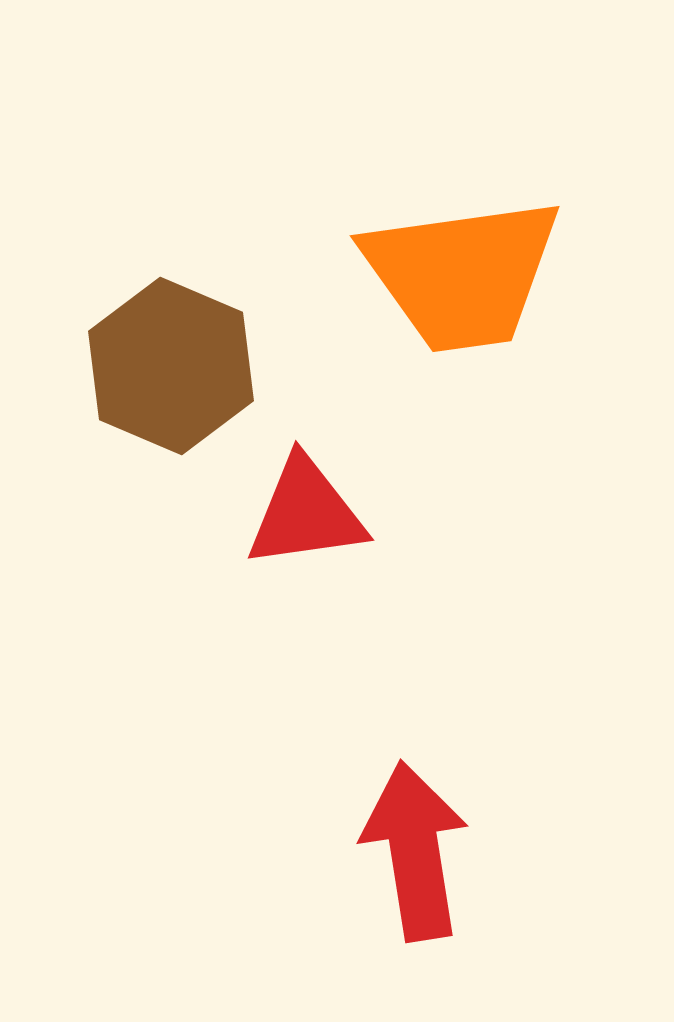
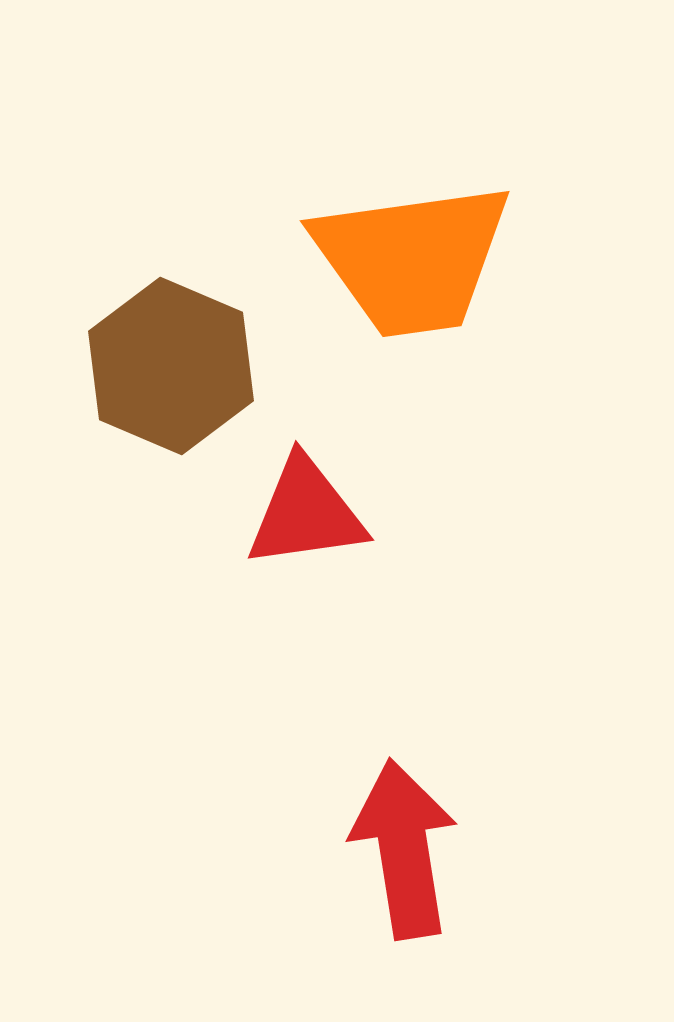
orange trapezoid: moved 50 px left, 15 px up
red arrow: moved 11 px left, 2 px up
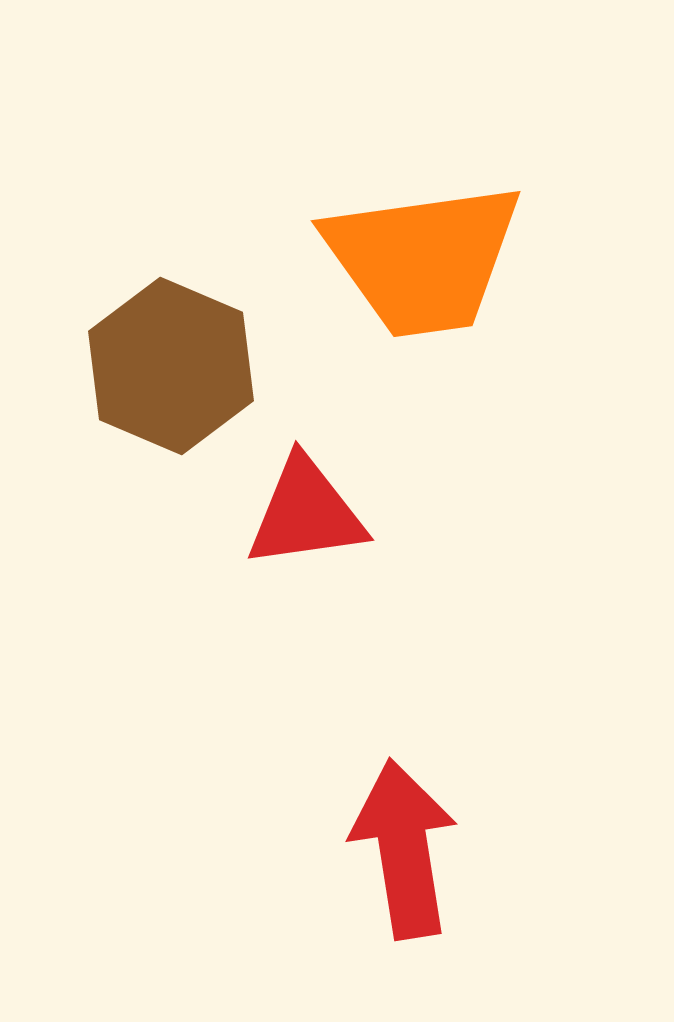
orange trapezoid: moved 11 px right
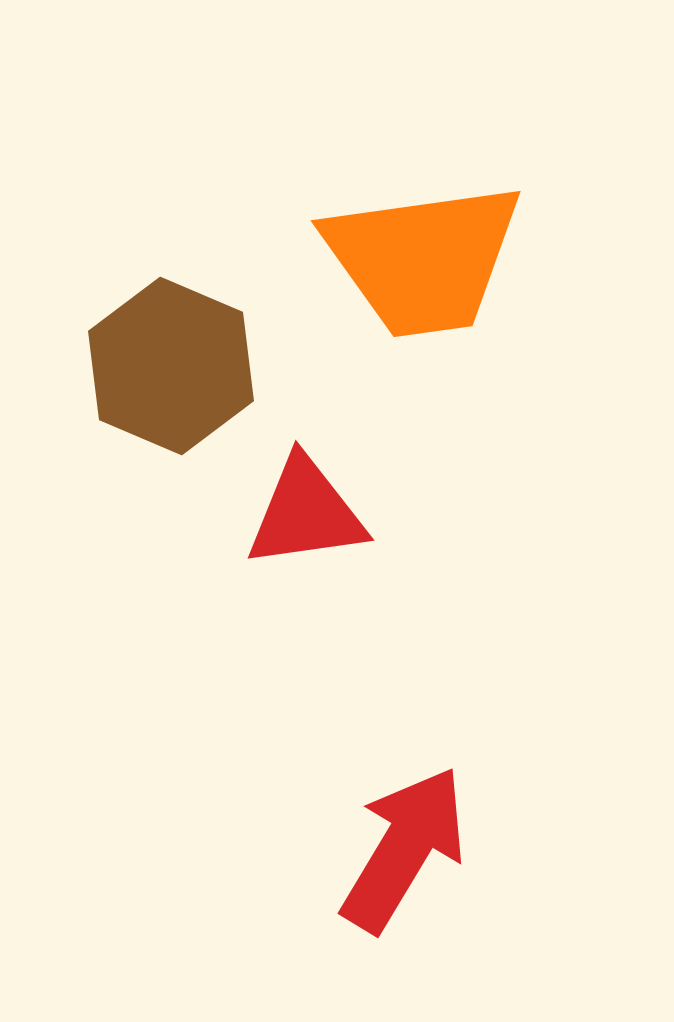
red arrow: rotated 40 degrees clockwise
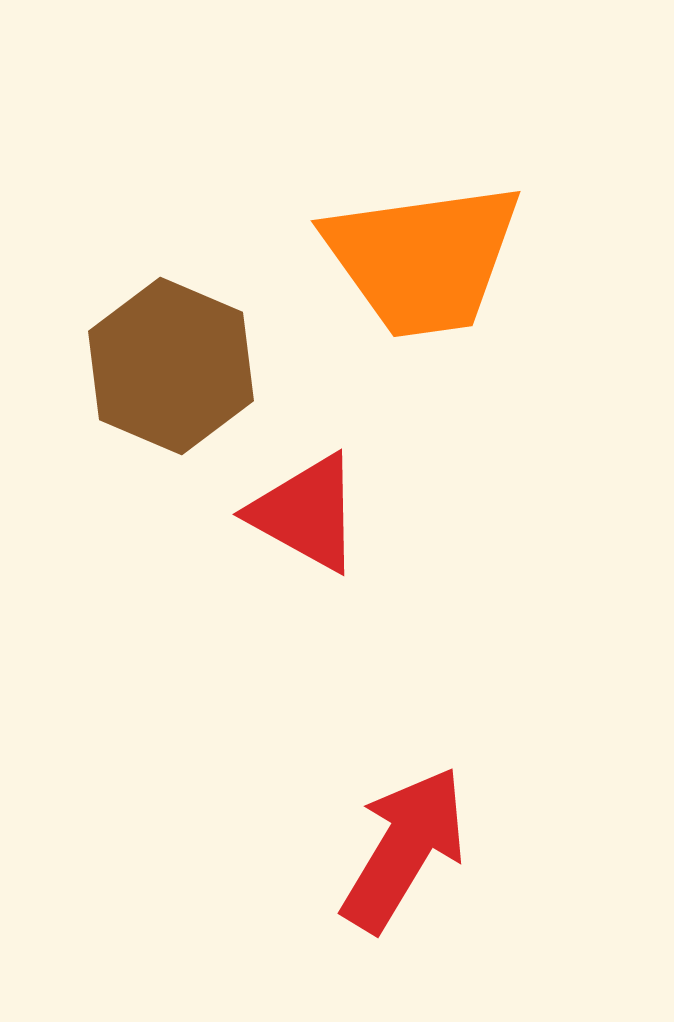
red triangle: rotated 37 degrees clockwise
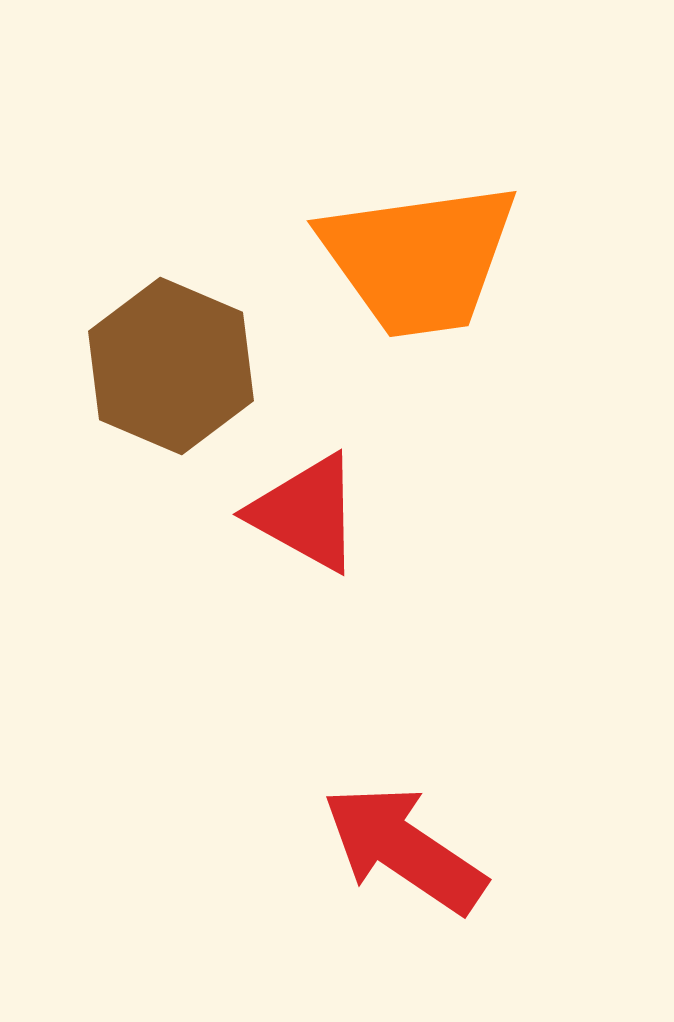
orange trapezoid: moved 4 px left
red arrow: rotated 87 degrees counterclockwise
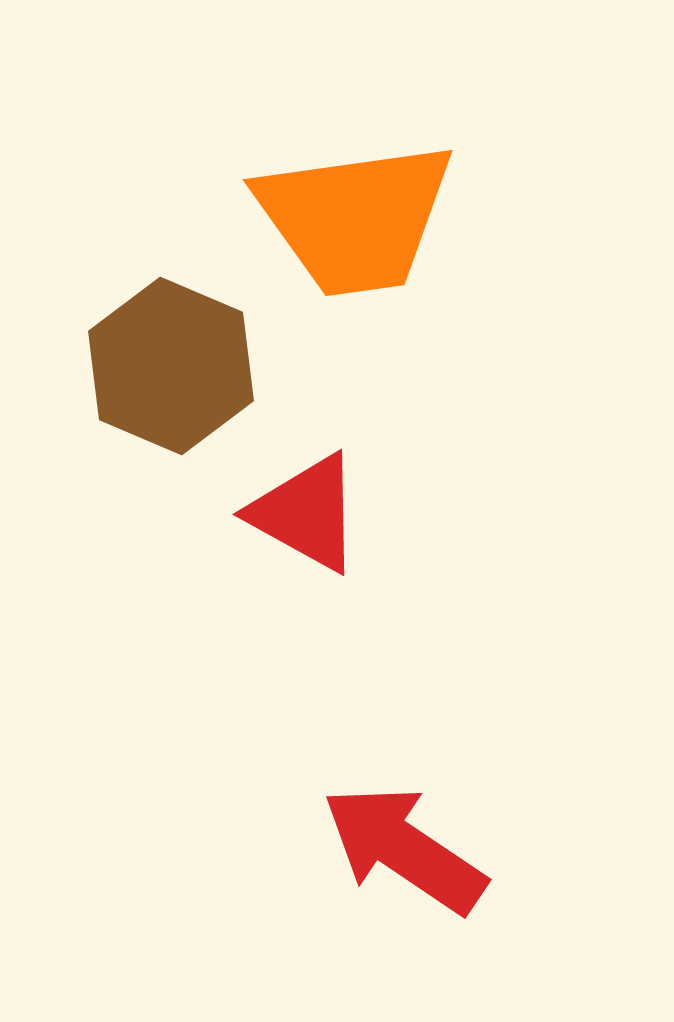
orange trapezoid: moved 64 px left, 41 px up
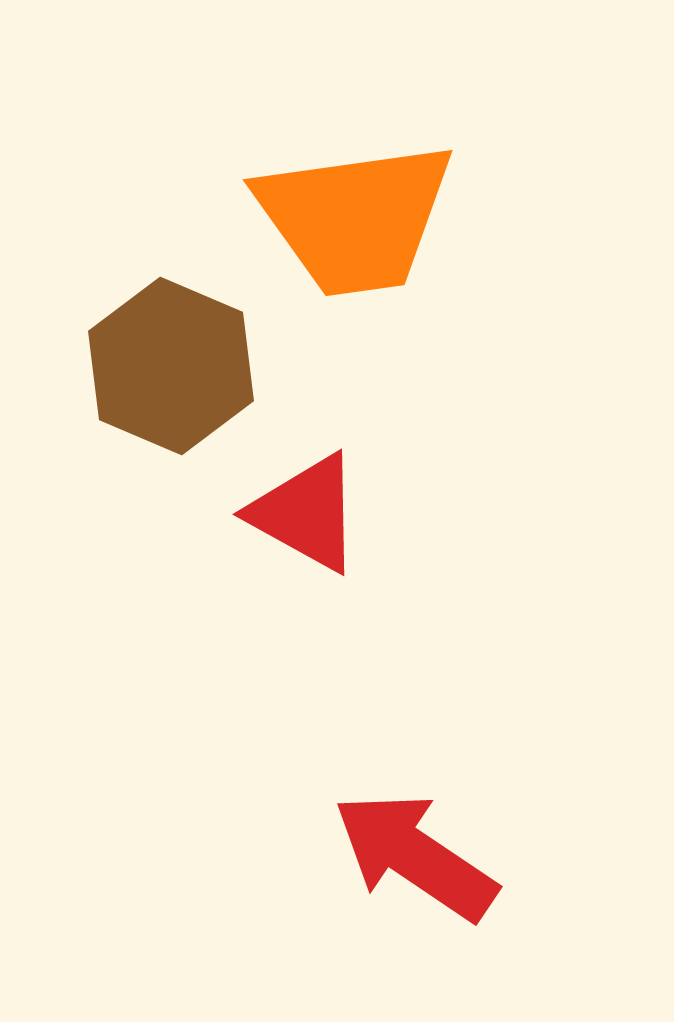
red arrow: moved 11 px right, 7 px down
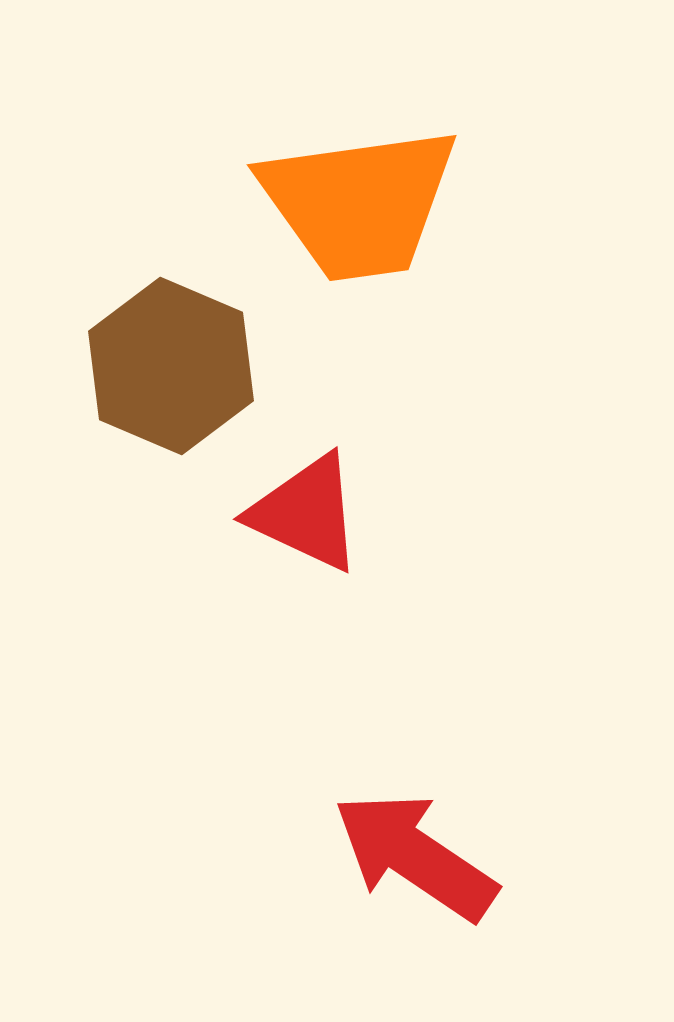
orange trapezoid: moved 4 px right, 15 px up
red triangle: rotated 4 degrees counterclockwise
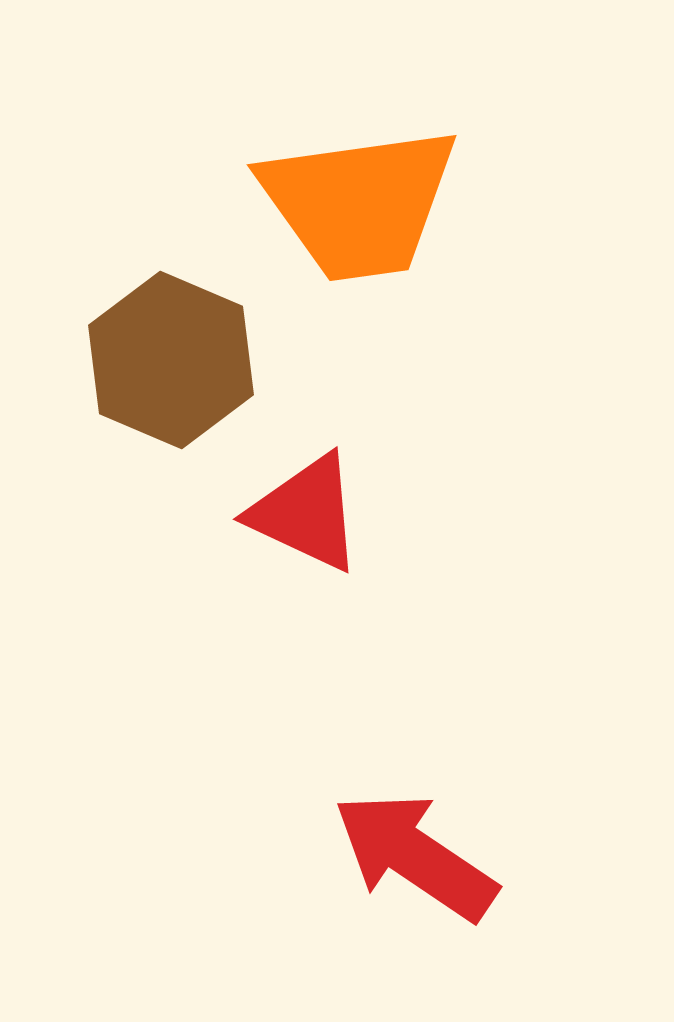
brown hexagon: moved 6 px up
